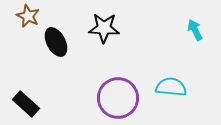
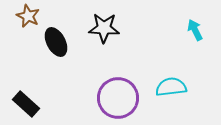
cyan semicircle: rotated 12 degrees counterclockwise
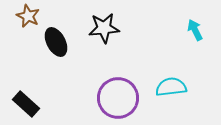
black star: rotated 8 degrees counterclockwise
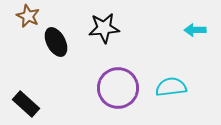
cyan arrow: rotated 65 degrees counterclockwise
purple circle: moved 10 px up
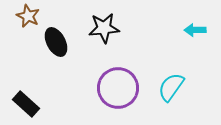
cyan semicircle: rotated 48 degrees counterclockwise
